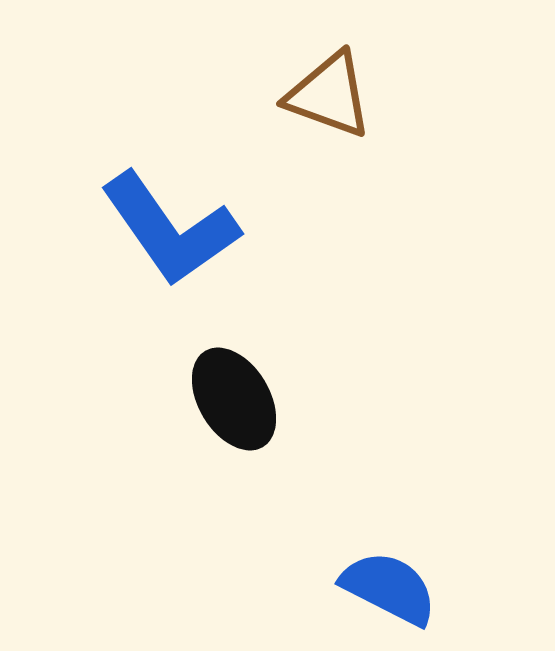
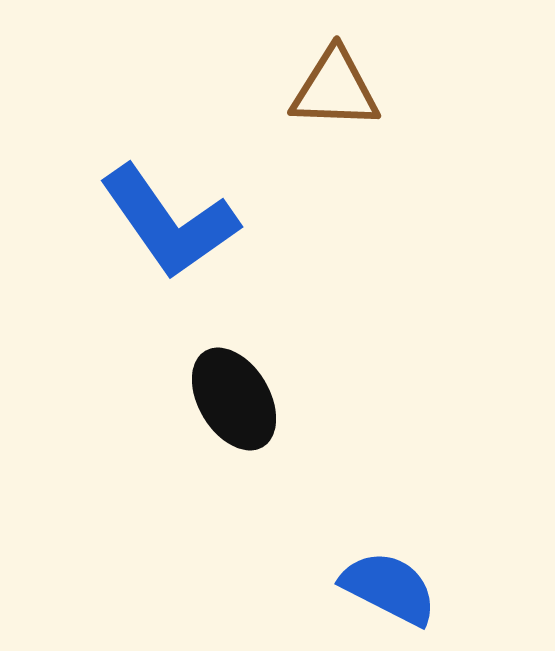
brown triangle: moved 6 px right, 6 px up; rotated 18 degrees counterclockwise
blue L-shape: moved 1 px left, 7 px up
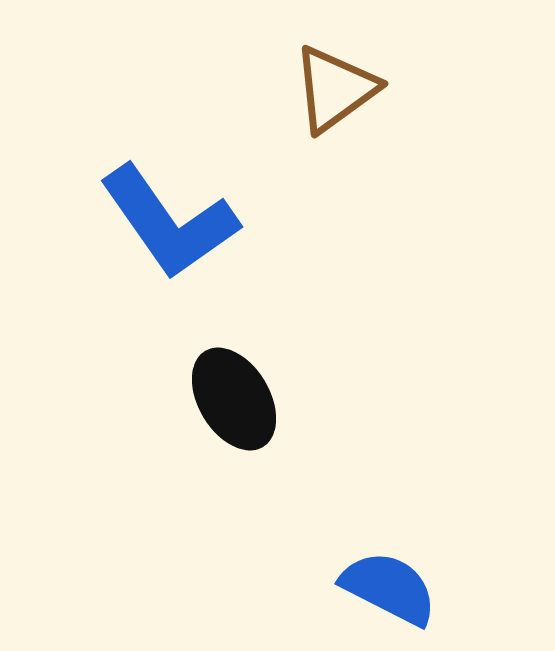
brown triangle: rotated 38 degrees counterclockwise
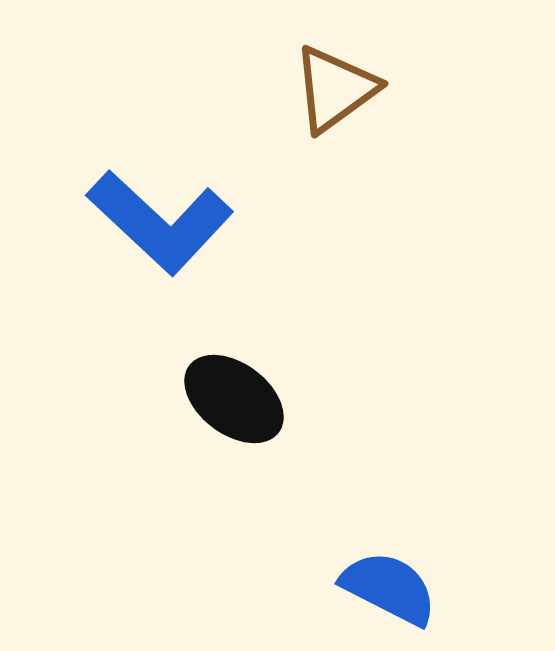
blue L-shape: moved 9 px left; rotated 12 degrees counterclockwise
black ellipse: rotated 22 degrees counterclockwise
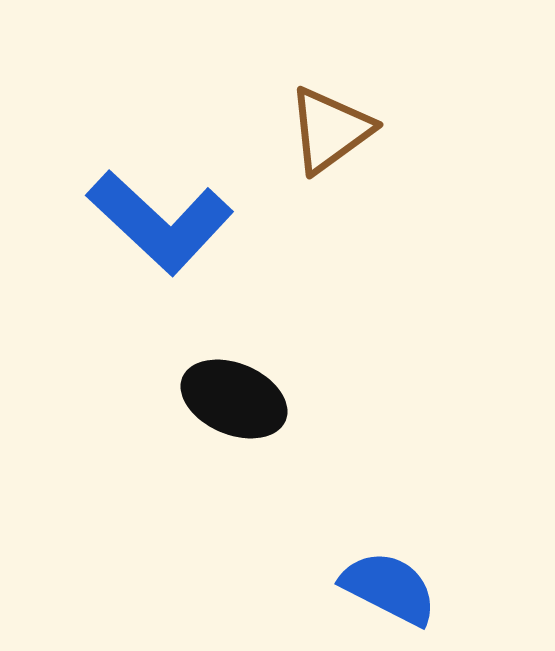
brown triangle: moved 5 px left, 41 px down
black ellipse: rotated 14 degrees counterclockwise
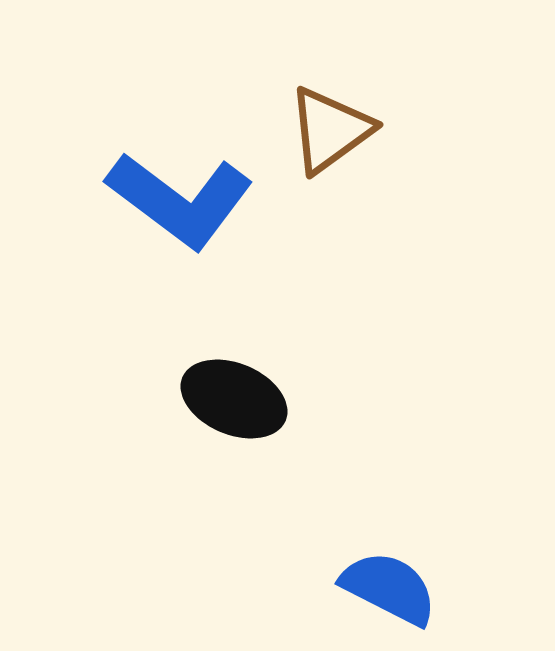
blue L-shape: moved 20 px right, 22 px up; rotated 6 degrees counterclockwise
